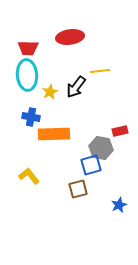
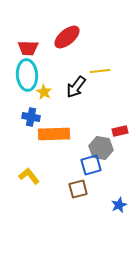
red ellipse: moved 3 px left; rotated 32 degrees counterclockwise
yellow star: moved 6 px left; rotated 14 degrees counterclockwise
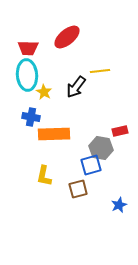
yellow L-shape: moved 15 px right; rotated 130 degrees counterclockwise
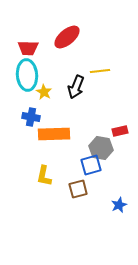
black arrow: rotated 15 degrees counterclockwise
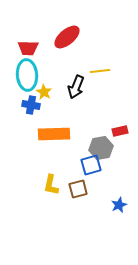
blue cross: moved 12 px up
gray hexagon: rotated 20 degrees counterclockwise
yellow L-shape: moved 7 px right, 9 px down
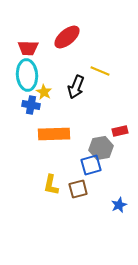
yellow line: rotated 30 degrees clockwise
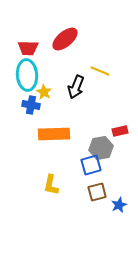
red ellipse: moved 2 px left, 2 px down
brown square: moved 19 px right, 3 px down
